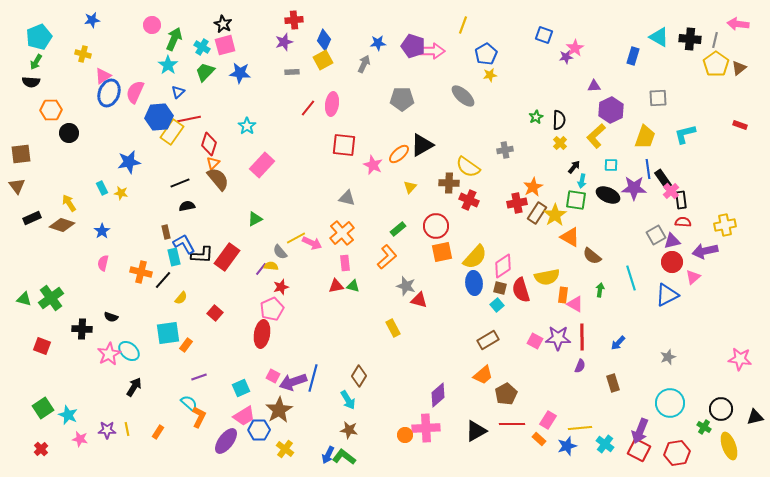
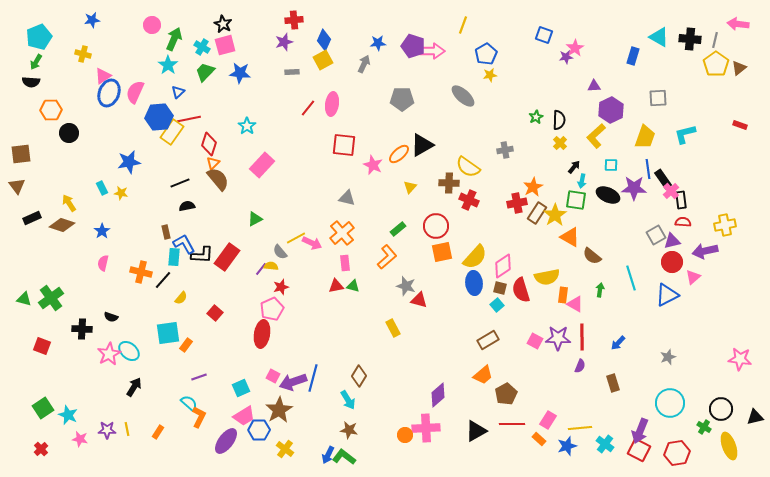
cyan rectangle at (174, 257): rotated 18 degrees clockwise
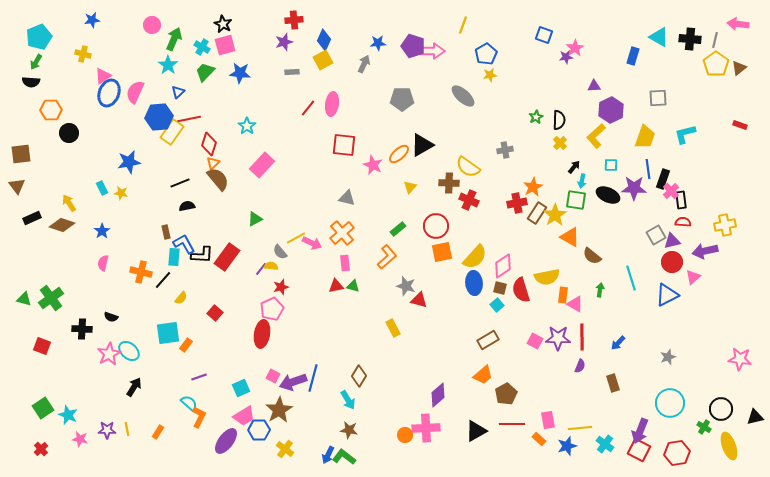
black rectangle at (663, 179): rotated 54 degrees clockwise
pink rectangle at (548, 420): rotated 42 degrees counterclockwise
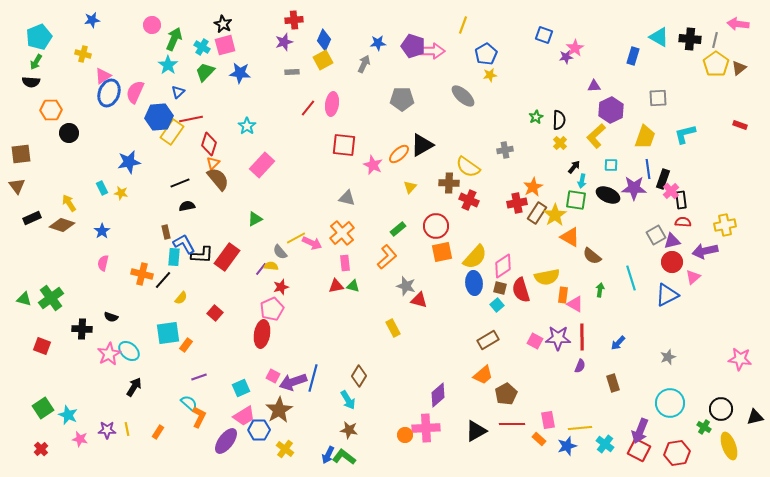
red line at (189, 119): moved 2 px right
orange cross at (141, 272): moved 1 px right, 2 px down
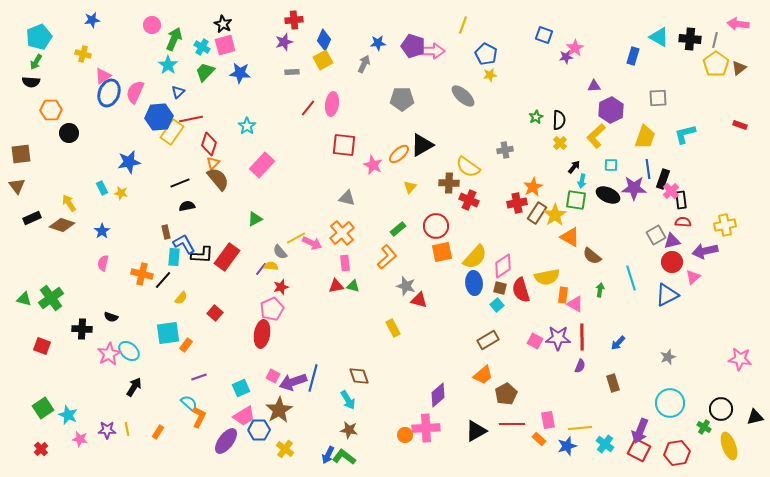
blue pentagon at (486, 54): rotated 15 degrees counterclockwise
brown diamond at (359, 376): rotated 50 degrees counterclockwise
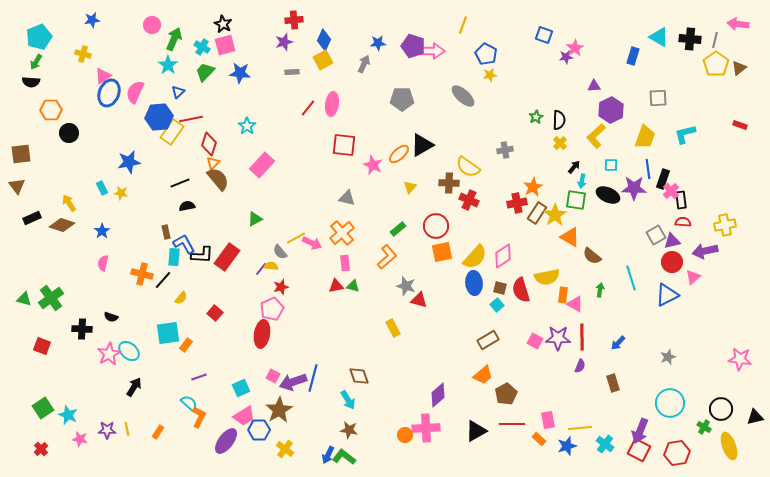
pink diamond at (503, 266): moved 10 px up
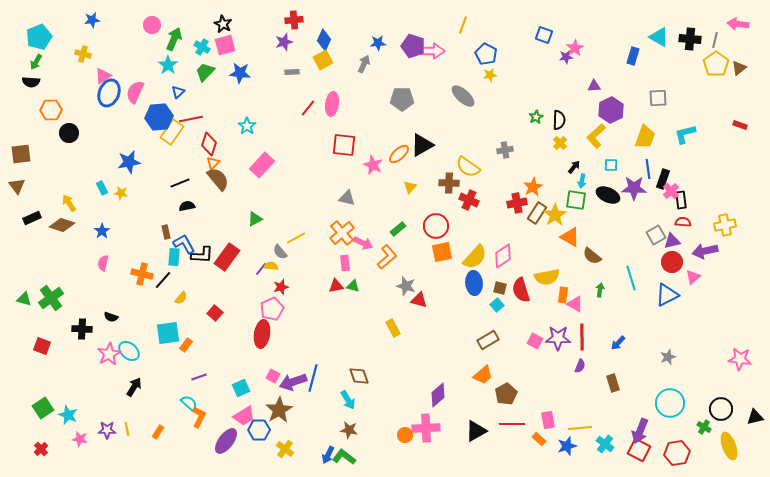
pink arrow at (312, 243): moved 51 px right
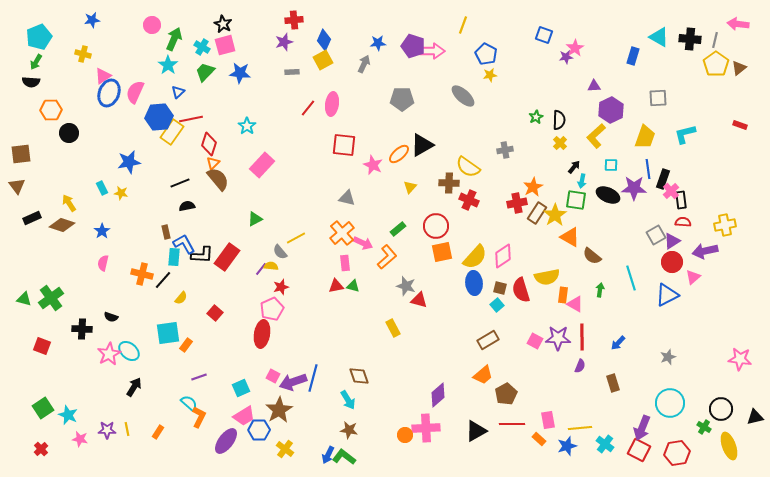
purple triangle at (672, 241): rotated 18 degrees counterclockwise
purple arrow at (640, 431): moved 2 px right, 3 px up
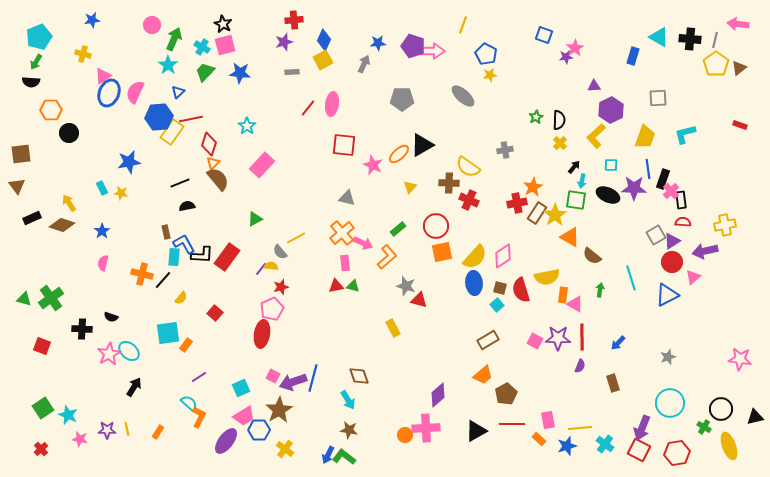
purple line at (199, 377): rotated 14 degrees counterclockwise
